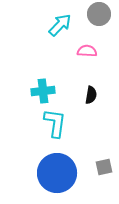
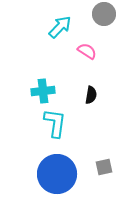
gray circle: moved 5 px right
cyan arrow: moved 2 px down
pink semicircle: rotated 30 degrees clockwise
blue circle: moved 1 px down
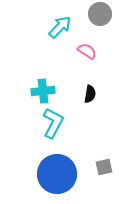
gray circle: moved 4 px left
black semicircle: moved 1 px left, 1 px up
cyan L-shape: moved 2 px left; rotated 20 degrees clockwise
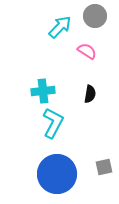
gray circle: moved 5 px left, 2 px down
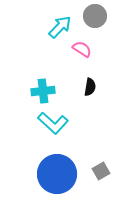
pink semicircle: moved 5 px left, 2 px up
black semicircle: moved 7 px up
cyan L-shape: rotated 104 degrees clockwise
gray square: moved 3 px left, 4 px down; rotated 18 degrees counterclockwise
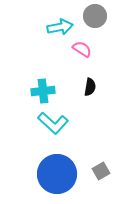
cyan arrow: rotated 35 degrees clockwise
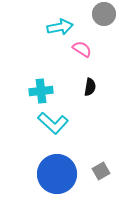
gray circle: moved 9 px right, 2 px up
cyan cross: moved 2 px left
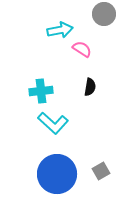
cyan arrow: moved 3 px down
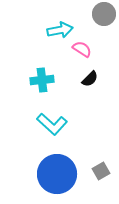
black semicircle: moved 8 px up; rotated 36 degrees clockwise
cyan cross: moved 1 px right, 11 px up
cyan L-shape: moved 1 px left, 1 px down
